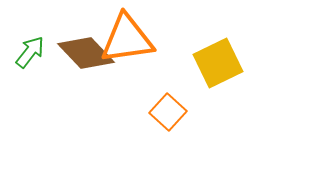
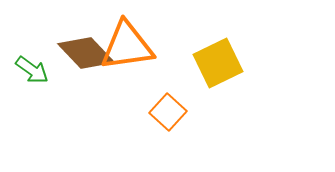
orange triangle: moved 7 px down
green arrow: moved 2 px right, 18 px down; rotated 88 degrees clockwise
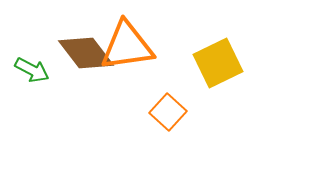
brown diamond: rotated 6 degrees clockwise
green arrow: rotated 8 degrees counterclockwise
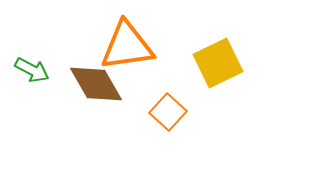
brown diamond: moved 10 px right, 31 px down; rotated 8 degrees clockwise
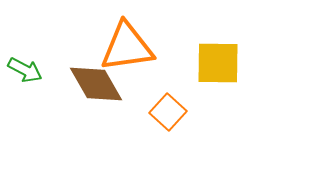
orange triangle: moved 1 px down
yellow square: rotated 27 degrees clockwise
green arrow: moved 7 px left
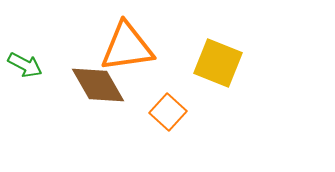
yellow square: rotated 21 degrees clockwise
green arrow: moved 5 px up
brown diamond: moved 2 px right, 1 px down
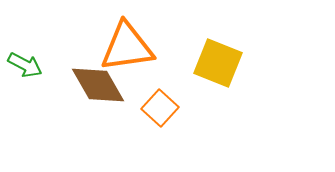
orange square: moved 8 px left, 4 px up
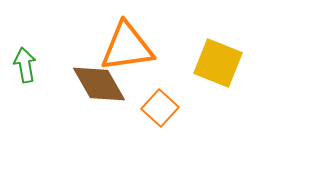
green arrow: rotated 128 degrees counterclockwise
brown diamond: moved 1 px right, 1 px up
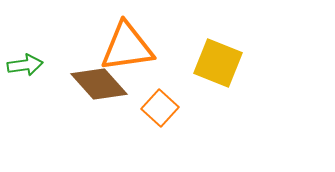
green arrow: rotated 92 degrees clockwise
brown diamond: rotated 12 degrees counterclockwise
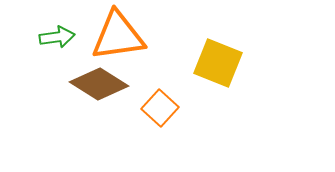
orange triangle: moved 9 px left, 11 px up
green arrow: moved 32 px right, 28 px up
brown diamond: rotated 16 degrees counterclockwise
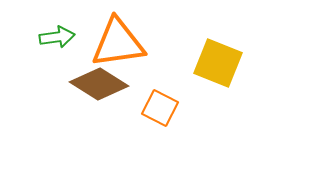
orange triangle: moved 7 px down
orange square: rotated 15 degrees counterclockwise
